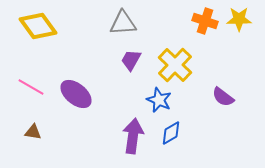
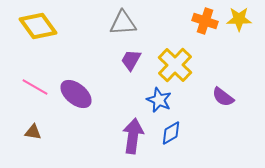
pink line: moved 4 px right
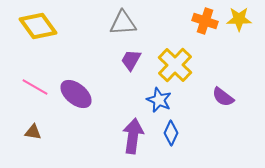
blue diamond: rotated 35 degrees counterclockwise
